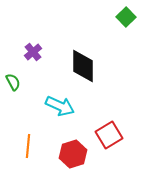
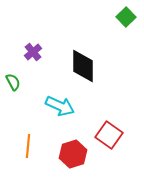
red square: rotated 24 degrees counterclockwise
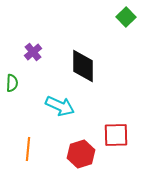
green semicircle: moved 1 px left, 1 px down; rotated 30 degrees clockwise
red square: moved 7 px right; rotated 36 degrees counterclockwise
orange line: moved 3 px down
red hexagon: moved 8 px right
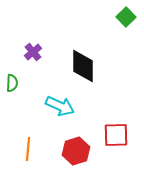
red hexagon: moved 5 px left, 3 px up
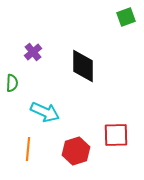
green square: rotated 24 degrees clockwise
cyan arrow: moved 15 px left, 6 px down
